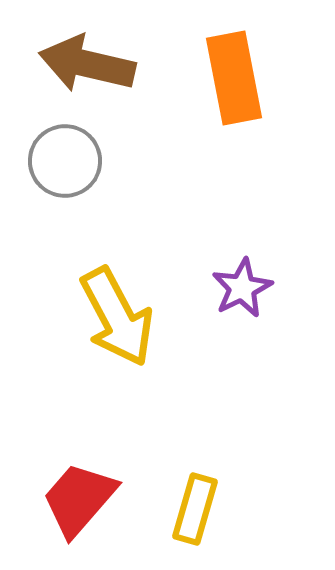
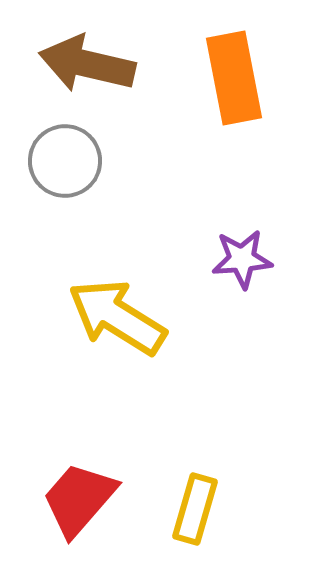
purple star: moved 29 px up; rotated 22 degrees clockwise
yellow arrow: rotated 150 degrees clockwise
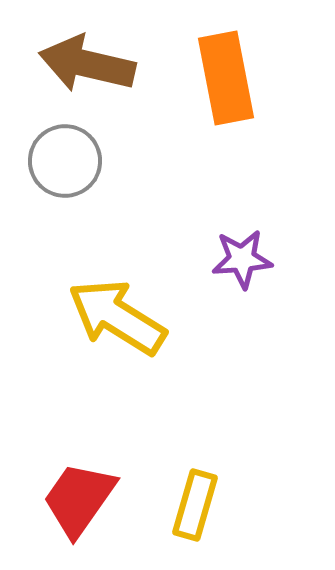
orange rectangle: moved 8 px left
red trapezoid: rotated 6 degrees counterclockwise
yellow rectangle: moved 4 px up
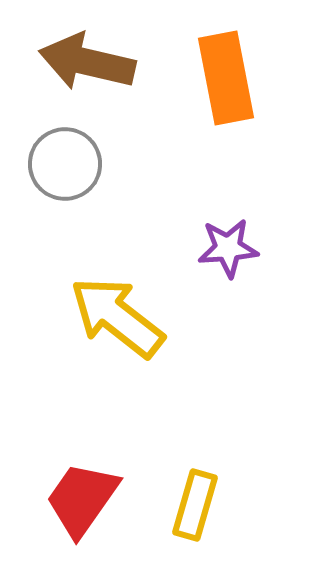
brown arrow: moved 2 px up
gray circle: moved 3 px down
purple star: moved 14 px left, 11 px up
yellow arrow: rotated 6 degrees clockwise
red trapezoid: moved 3 px right
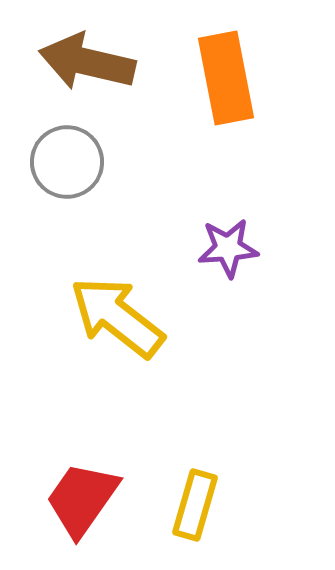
gray circle: moved 2 px right, 2 px up
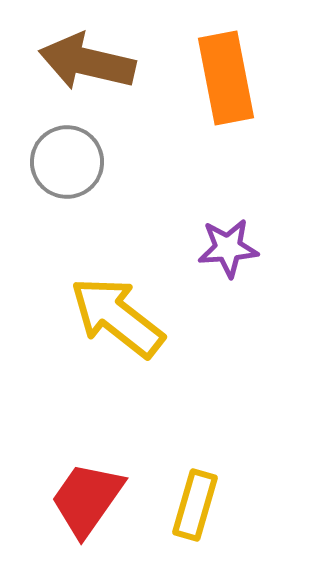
red trapezoid: moved 5 px right
